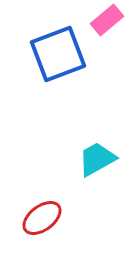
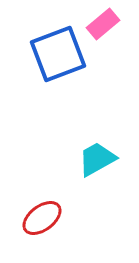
pink rectangle: moved 4 px left, 4 px down
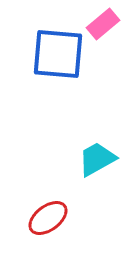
blue square: rotated 26 degrees clockwise
red ellipse: moved 6 px right
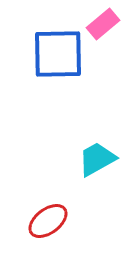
blue square: rotated 6 degrees counterclockwise
red ellipse: moved 3 px down
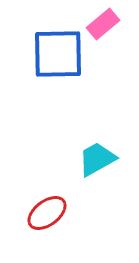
red ellipse: moved 1 px left, 8 px up
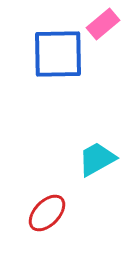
red ellipse: rotated 9 degrees counterclockwise
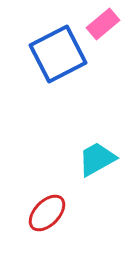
blue square: rotated 26 degrees counterclockwise
